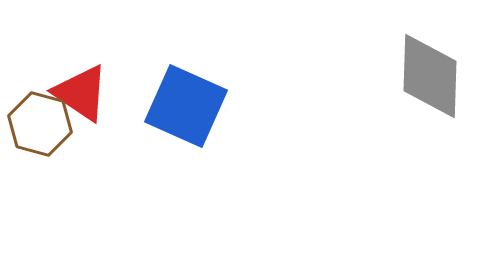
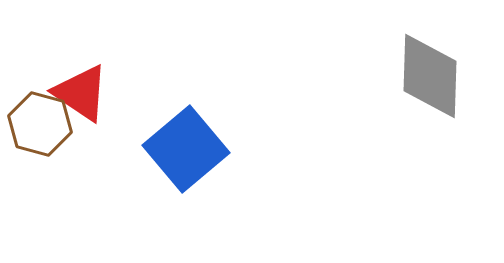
blue square: moved 43 px down; rotated 26 degrees clockwise
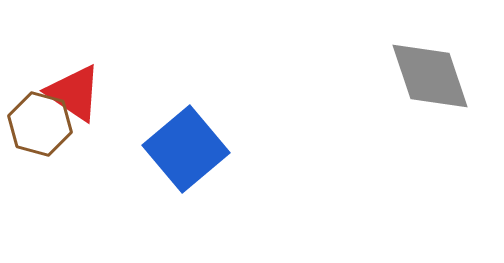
gray diamond: rotated 20 degrees counterclockwise
red triangle: moved 7 px left
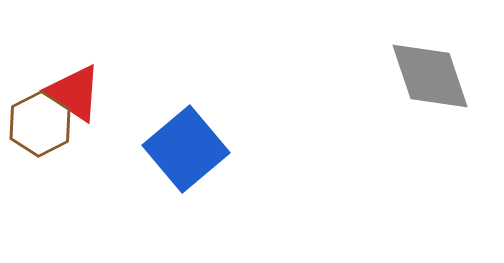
brown hexagon: rotated 18 degrees clockwise
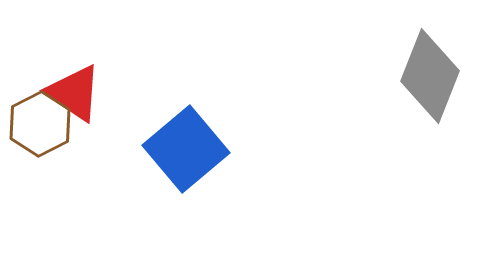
gray diamond: rotated 40 degrees clockwise
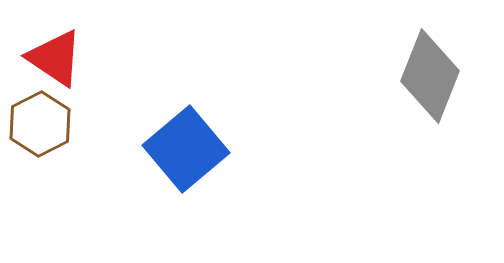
red triangle: moved 19 px left, 35 px up
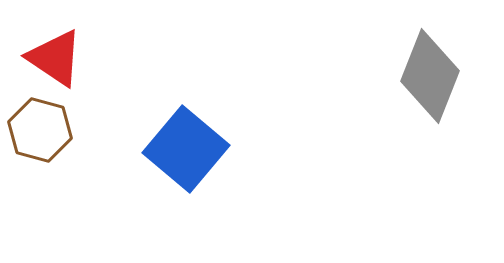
brown hexagon: moved 6 px down; rotated 18 degrees counterclockwise
blue square: rotated 10 degrees counterclockwise
